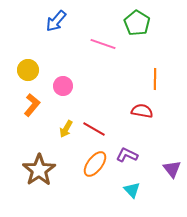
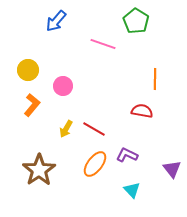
green pentagon: moved 1 px left, 2 px up
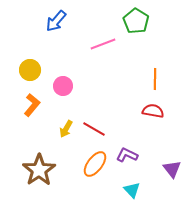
pink line: rotated 40 degrees counterclockwise
yellow circle: moved 2 px right
red semicircle: moved 11 px right
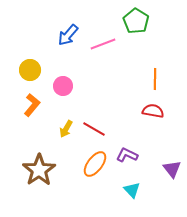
blue arrow: moved 12 px right, 14 px down
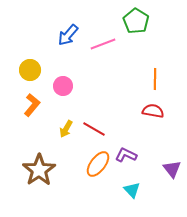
purple L-shape: moved 1 px left
orange ellipse: moved 3 px right
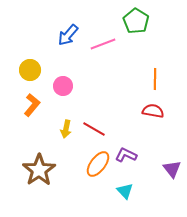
yellow arrow: rotated 18 degrees counterclockwise
cyan triangle: moved 7 px left, 1 px down
